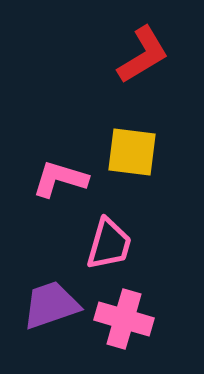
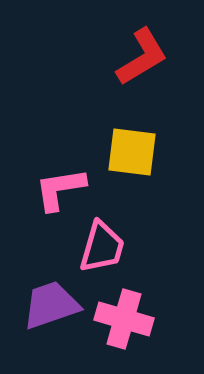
red L-shape: moved 1 px left, 2 px down
pink L-shape: moved 10 px down; rotated 26 degrees counterclockwise
pink trapezoid: moved 7 px left, 3 px down
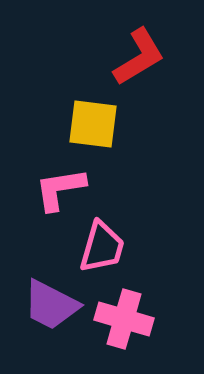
red L-shape: moved 3 px left
yellow square: moved 39 px left, 28 px up
purple trapezoid: rotated 134 degrees counterclockwise
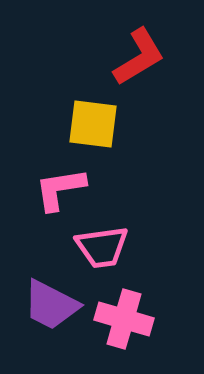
pink trapezoid: rotated 66 degrees clockwise
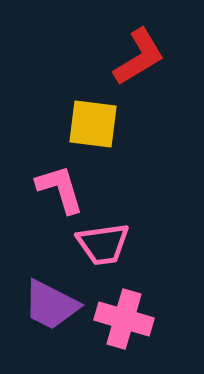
pink L-shape: rotated 82 degrees clockwise
pink trapezoid: moved 1 px right, 3 px up
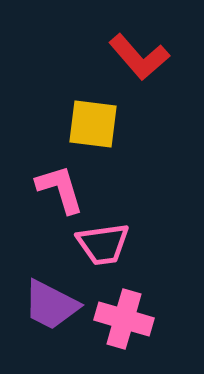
red L-shape: rotated 80 degrees clockwise
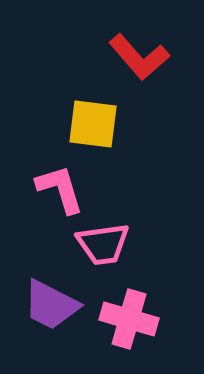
pink cross: moved 5 px right
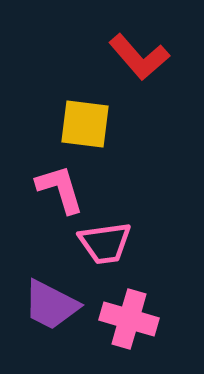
yellow square: moved 8 px left
pink trapezoid: moved 2 px right, 1 px up
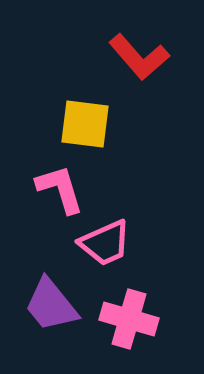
pink trapezoid: rotated 16 degrees counterclockwise
purple trapezoid: rotated 24 degrees clockwise
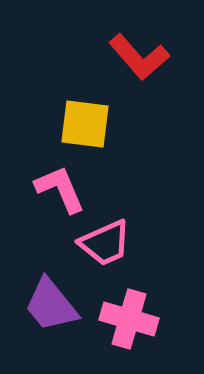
pink L-shape: rotated 6 degrees counterclockwise
